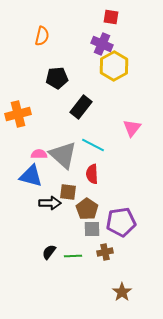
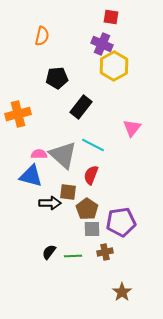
red semicircle: moved 1 px left, 1 px down; rotated 24 degrees clockwise
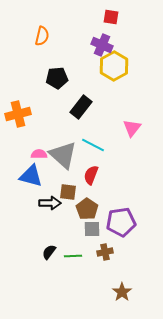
purple cross: moved 1 px down
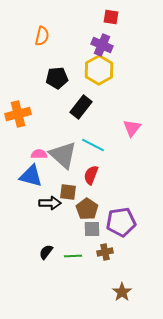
yellow hexagon: moved 15 px left, 4 px down
black semicircle: moved 3 px left
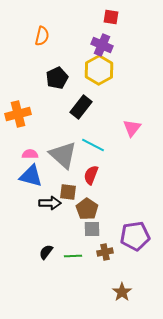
black pentagon: rotated 20 degrees counterclockwise
pink semicircle: moved 9 px left
purple pentagon: moved 14 px right, 14 px down
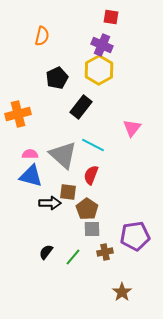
green line: moved 1 px down; rotated 48 degrees counterclockwise
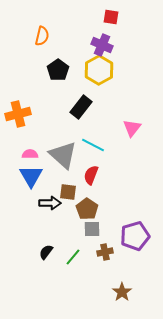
black pentagon: moved 1 px right, 8 px up; rotated 10 degrees counterclockwise
blue triangle: rotated 45 degrees clockwise
purple pentagon: rotated 8 degrees counterclockwise
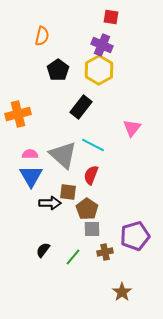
black semicircle: moved 3 px left, 2 px up
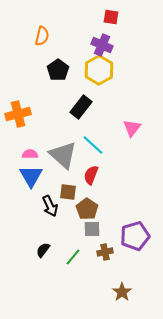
cyan line: rotated 15 degrees clockwise
black arrow: moved 3 px down; rotated 65 degrees clockwise
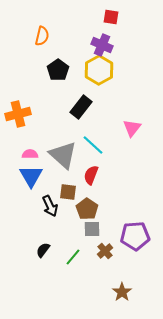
purple pentagon: rotated 12 degrees clockwise
brown cross: moved 1 px up; rotated 28 degrees counterclockwise
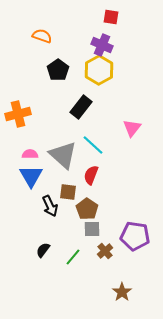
orange semicircle: rotated 84 degrees counterclockwise
purple pentagon: rotated 12 degrees clockwise
